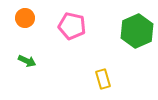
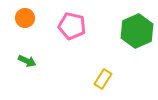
yellow rectangle: rotated 48 degrees clockwise
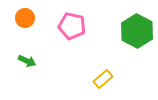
green hexagon: rotated 8 degrees counterclockwise
yellow rectangle: rotated 18 degrees clockwise
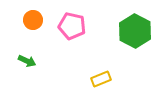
orange circle: moved 8 px right, 2 px down
green hexagon: moved 2 px left
yellow rectangle: moved 2 px left; rotated 18 degrees clockwise
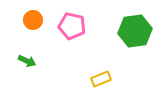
green hexagon: rotated 24 degrees clockwise
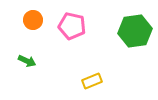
yellow rectangle: moved 9 px left, 2 px down
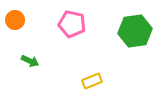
orange circle: moved 18 px left
pink pentagon: moved 2 px up
green arrow: moved 3 px right
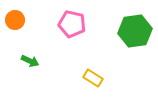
yellow rectangle: moved 1 px right, 3 px up; rotated 54 degrees clockwise
